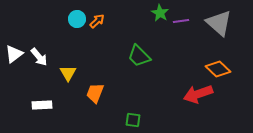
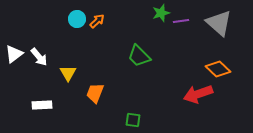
green star: moved 1 px right; rotated 24 degrees clockwise
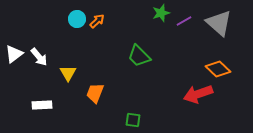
purple line: moved 3 px right; rotated 21 degrees counterclockwise
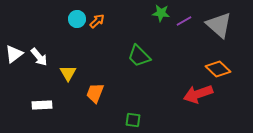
green star: rotated 24 degrees clockwise
gray triangle: moved 2 px down
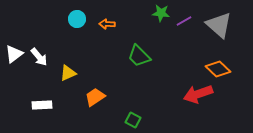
orange arrow: moved 10 px right, 3 px down; rotated 133 degrees counterclockwise
yellow triangle: rotated 36 degrees clockwise
orange trapezoid: moved 4 px down; rotated 35 degrees clockwise
green square: rotated 21 degrees clockwise
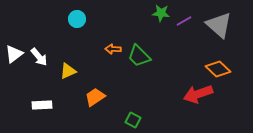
orange arrow: moved 6 px right, 25 px down
yellow triangle: moved 2 px up
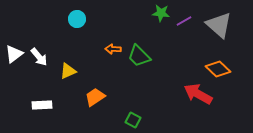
red arrow: rotated 48 degrees clockwise
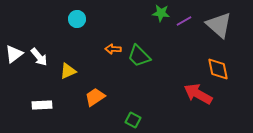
orange diamond: rotated 35 degrees clockwise
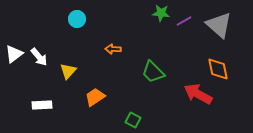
green trapezoid: moved 14 px right, 16 px down
yellow triangle: rotated 24 degrees counterclockwise
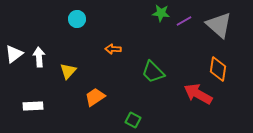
white arrow: rotated 144 degrees counterclockwise
orange diamond: rotated 20 degrees clockwise
white rectangle: moved 9 px left, 1 px down
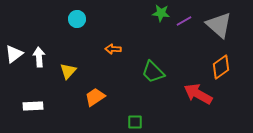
orange diamond: moved 3 px right, 2 px up; rotated 45 degrees clockwise
green square: moved 2 px right, 2 px down; rotated 28 degrees counterclockwise
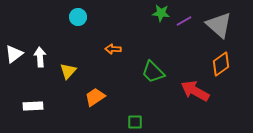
cyan circle: moved 1 px right, 2 px up
white arrow: moved 1 px right
orange diamond: moved 3 px up
red arrow: moved 3 px left, 3 px up
